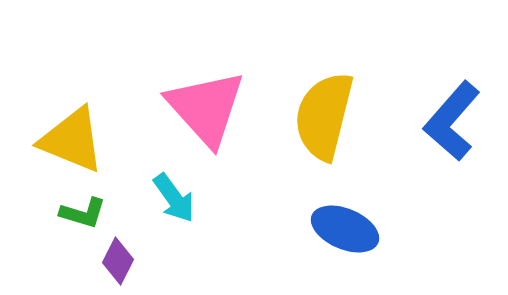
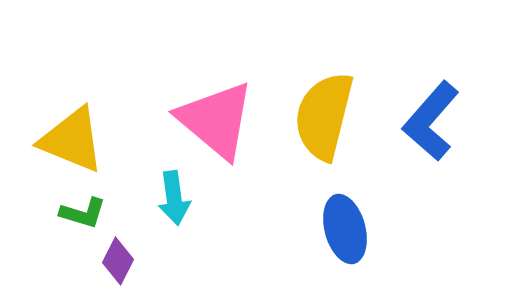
pink triangle: moved 10 px right, 12 px down; rotated 8 degrees counterclockwise
blue L-shape: moved 21 px left
cyan arrow: rotated 28 degrees clockwise
blue ellipse: rotated 52 degrees clockwise
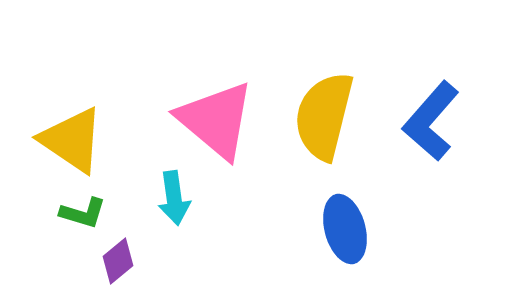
yellow triangle: rotated 12 degrees clockwise
purple diamond: rotated 24 degrees clockwise
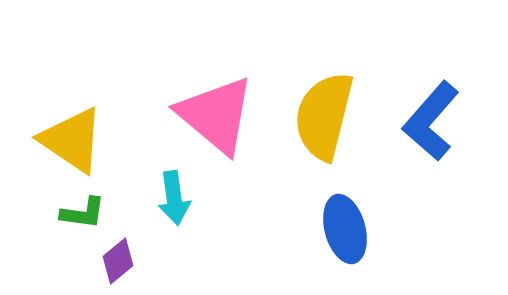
pink triangle: moved 5 px up
green L-shape: rotated 9 degrees counterclockwise
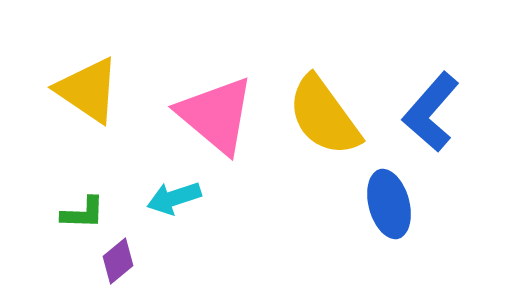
yellow semicircle: rotated 50 degrees counterclockwise
blue L-shape: moved 9 px up
yellow triangle: moved 16 px right, 50 px up
cyan arrow: rotated 80 degrees clockwise
green L-shape: rotated 6 degrees counterclockwise
blue ellipse: moved 44 px right, 25 px up
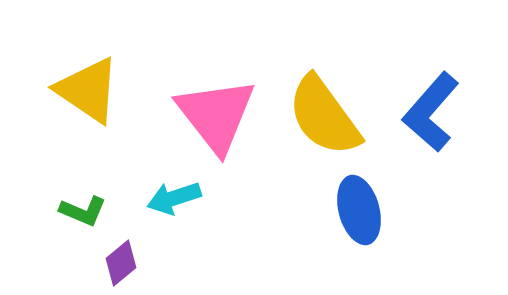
pink triangle: rotated 12 degrees clockwise
blue ellipse: moved 30 px left, 6 px down
green L-shape: moved 2 px up; rotated 21 degrees clockwise
purple diamond: moved 3 px right, 2 px down
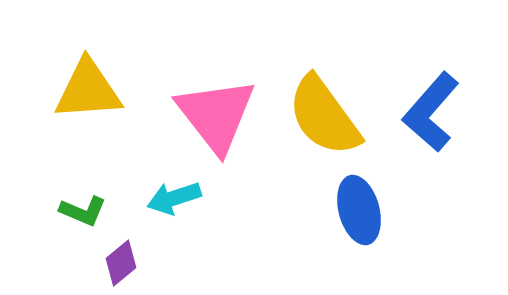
yellow triangle: rotated 38 degrees counterclockwise
